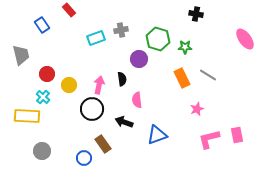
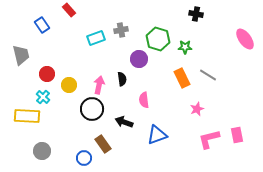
pink semicircle: moved 7 px right
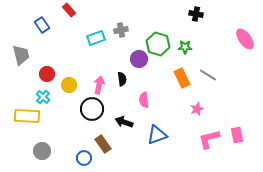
green hexagon: moved 5 px down
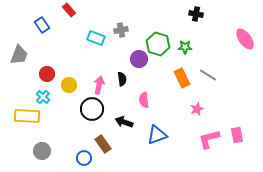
cyan rectangle: rotated 42 degrees clockwise
gray trapezoid: moved 2 px left; rotated 35 degrees clockwise
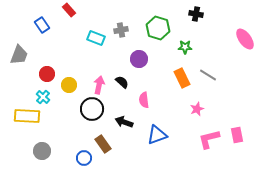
green hexagon: moved 16 px up
black semicircle: moved 3 px down; rotated 40 degrees counterclockwise
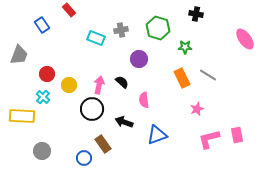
yellow rectangle: moved 5 px left
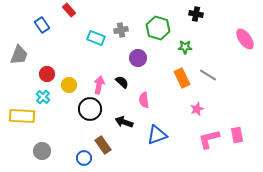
purple circle: moved 1 px left, 1 px up
black circle: moved 2 px left
brown rectangle: moved 1 px down
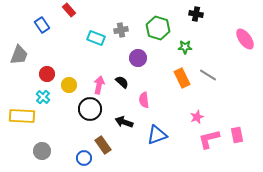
pink star: moved 8 px down
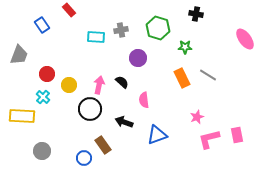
cyan rectangle: moved 1 px up; rotated 18 degrees counterclockwise
